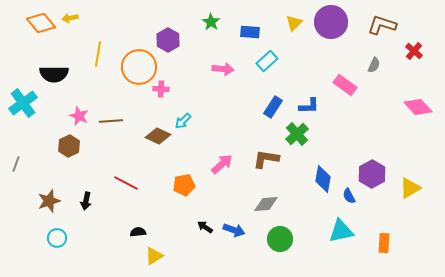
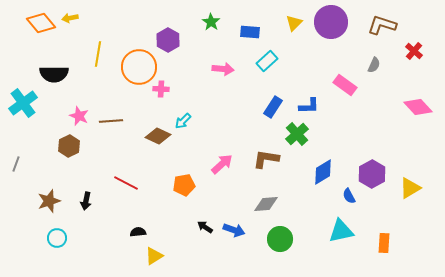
blue diamond at (323, 179): moved 7 px up; rotated 48 degrees clockwise
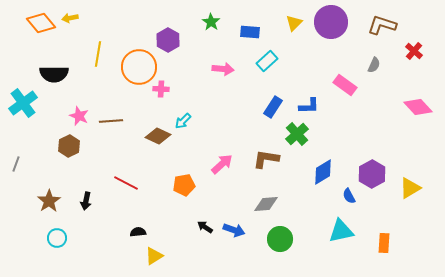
brown star at (49, 201): rotated 15 degrees counterclockwise
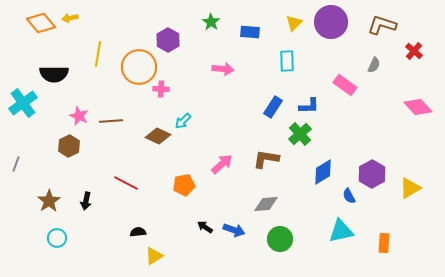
cyan rectangle at (267, 61): moved 20 px right; rotated 50 degrees counterclockwise
green cross at (297, 134): moved 3 px right
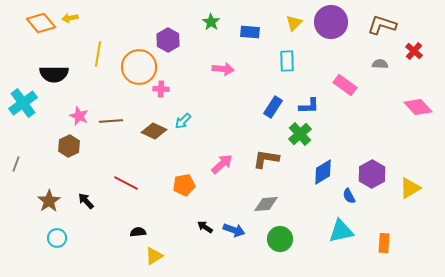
gray semicircle at (374, 65): moved 6 px right, 1 px up; rotated 112 degrees counterclockwise
brown diamond at (158, 136): moved 4 px left, 5 px up
black arrow at (86, 201): rotated 126 degrees clockwise
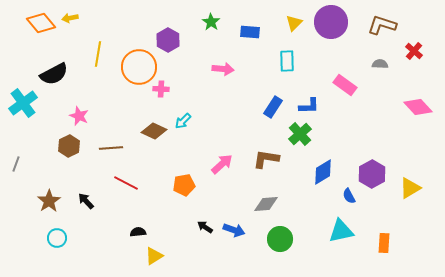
black semicircle at (54, 74): rotated 28 degrees counterclockwise
brown line at (111, 121): moved 27 px down
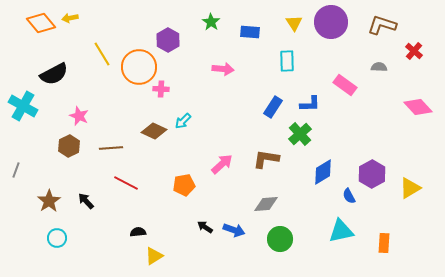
yellow triangle at (294, 23): rotated 18 degrees counterclockwise
yellow line at (98, 54): moved 4 px right; rotated 40 degrees counterclockwise
gray semicircle at (380, 64): moved 1 px left, 3 px down
cyan cross at (23, 103): moved 3 px down; rotated 24 degrees counterclockwise
blue L-shape at (309, 106): moved 1 px right, 2 px up
gray line at (16, 164): moved 6 px down
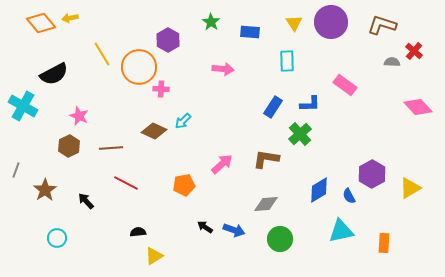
gray semicircle at (379, 67): moved 13 px right, 5 px up
blue diamond at (323, 172): moved 4 px left, 18 px down
brown star at (49, 201): moved 4 px left, 11 px up
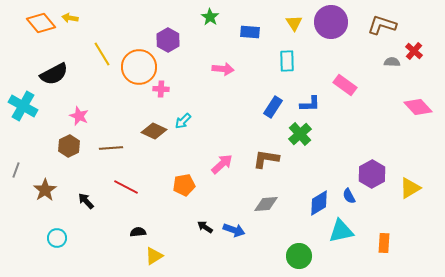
yellow arrow at (70, 18): rotated 21 degrees clockwise
green star at (211, 22): moved 1 px left, 5 px up
red line at (126, 183): moved 4 px down
blue diamond at (319, 190): moved 13 px down
green circle at (280, 239): moved 19 px right, 17 px down
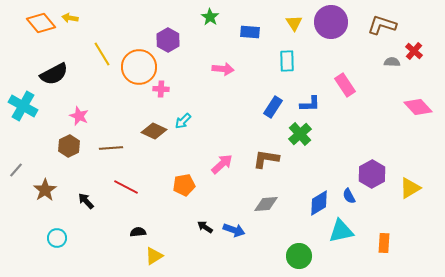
pink rectangle at (345, 85): rotated 20 degrees clockwise
gray line at (16, 170): rotated 21 degrees clockwise
